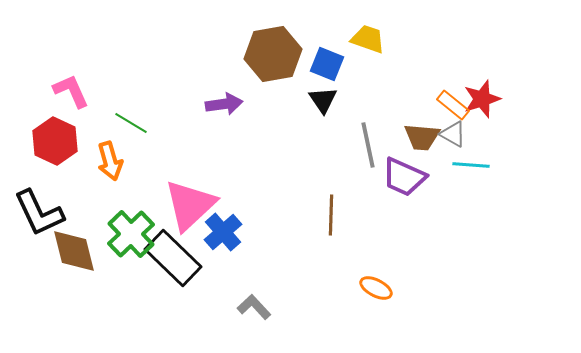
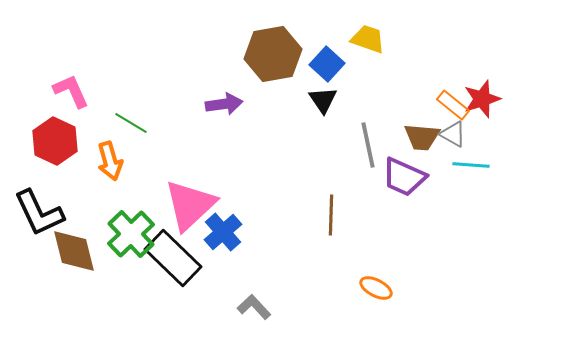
blue square: rotated 20 degrees clockwise
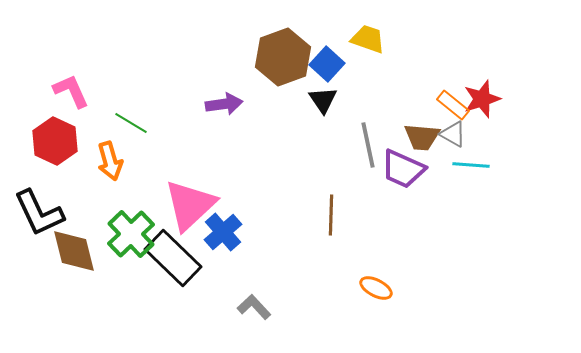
brown hexagon: moved 10 px right, 3 px down; rotated 10 degrees counterclockwise
purple trapezoid: moved 1 px left, 8 px up
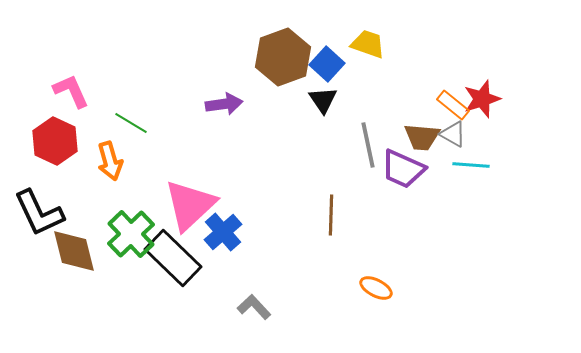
yellow trapezoid: moved 5 px down
